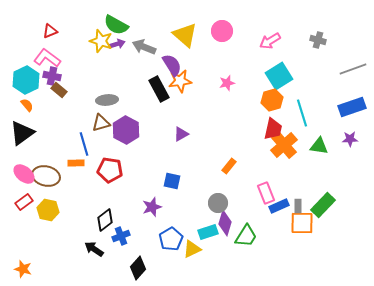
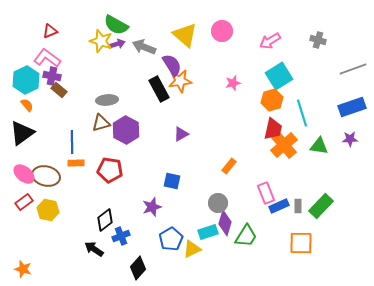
pink star at (227, 83): moved 6 px right
blue line at (84, 144): moved 12 px left, 2 px up; rotated 15 degrees clockwise
green rectangle at (323, 205): moved 2 px left, 1 px down
orange square at (302, 223): moved 1 px left, 20 px down
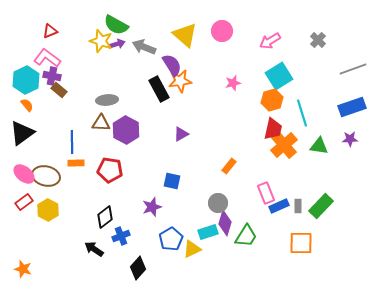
gray cross at (318, 40): rotated 28 degrees clockwise
brown triangle at (101, 123): rotated 18 degrees clockwise
yellow hexagon at (48, 210): rotated 15 degrees clockwise
black diamond at (105, 220): moved 3 px up
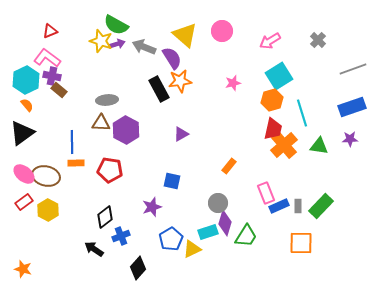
purple semicircle at (172, 65): moved 7 px up
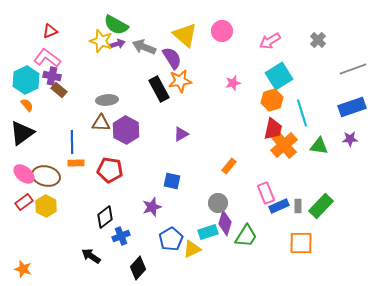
yellow hexagon at (48, 210): moved 2 px left, 4 px up
black arrow at (94, 249): moved 3 px left, 7 px down
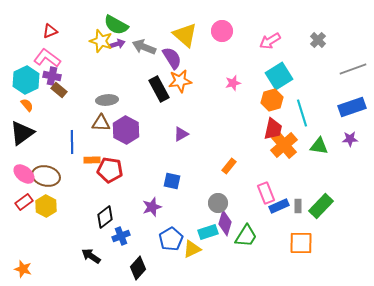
orange rectangle at (76, 163): moved 16 px right, 3 px up
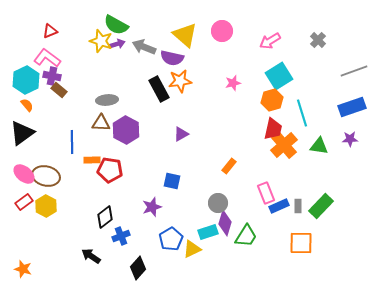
purple semicircle at (172, 58): rotated 135 degrees clockwise
gray line at (353, 69): moved 1 px right, 2 px down
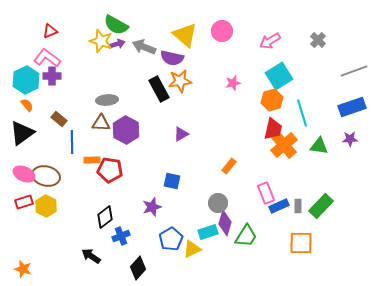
purple cross at (52, 76): rotated 12 degrees counterclockwise
brown rectangle at (59, 90): moved 29 px down
pink ellipse at (24, 174): rotated 15 degrees counterclockwise
red rectangle at (24, 202): rotated 18 degrees clockwise
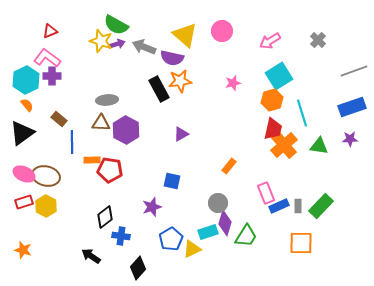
blue cross at (121, 236): rotated 30 degrees clockwise
orange star at (23, 269): moved 19 px up
